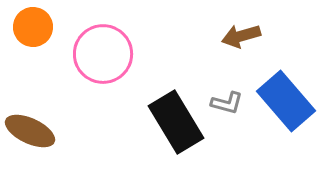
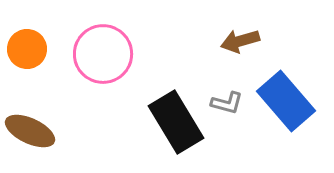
orange circle: moved 6 px left, 22 px down
brown arrow: moved 1 px left, 5 px down
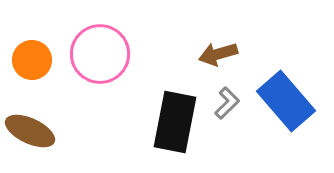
brown arrow: moved 22 px left, 13 px down
orange circle: moved 5 px right, 11 px down
pink circle: moved 3 px left
gray L-shape: rotated 60 degrees counterclockwise
black rectangle: moved 1 px left; rotated 42 degrees clockwise
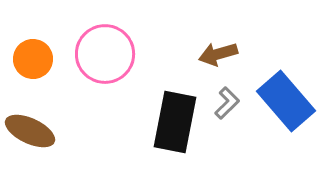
pink circle: moved 5 px right
orange circle: moved 1 px right, 1 px up
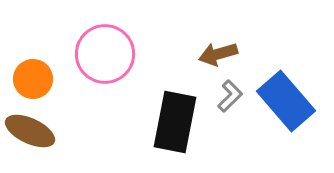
orange circle: moved 20 px down
gray L-shape: moved 3 px right, 7 px up
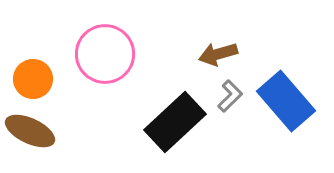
black rectangle: rotated 36 degrees clockwise
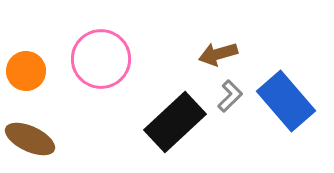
pink circle: moved 4 px left, 5 px down
orange circle: moved 7 px left, 8 px up
brown ellipse: moved 8 px down
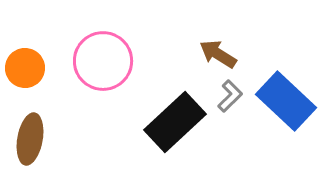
brown arrow: rotated 48 degrees clockwise
pink circle: moved 2 px right, 2 px down
orange circle: moved 1 px left, 3 px up
blue rectangle: rotated 6 degrees counterclockwise
brown ellipse: rotated 75 degrees clockwise
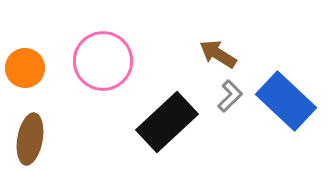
black rectangle: moved 8 px left
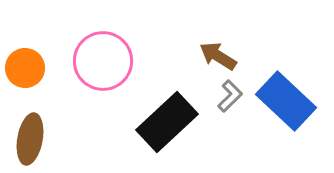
brown arrow: moved 2 px down
